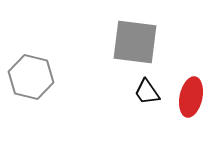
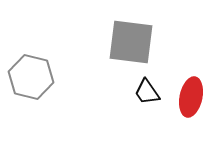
gray square: moved 4 px left
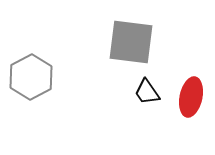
gray hexagon: rotated 18 degrees clockwise
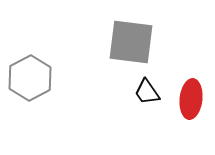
gray hexagon: moved 1 px left, 1 px down
red ellipse: moved 2 px down; rotated 6 degrees counterclockwise
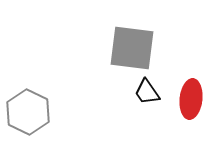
gray square: moved 1 px right, 6 px down
gray hexagon: moved 2 px left, 34 px down; rotated 6 degrees counterclockwise
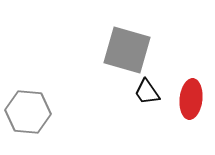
gray square: moved 5 px left, 2 px down; rotated 9 degrees clockwise
gray hexagon: rotated 21 degrees counterclockwise
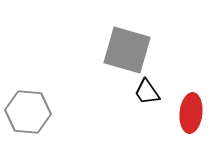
red ellipse: moved 14 px down
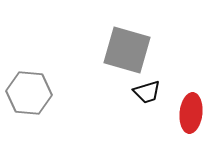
black trapezoid: rotated 72 degrees counterclockwise
gray hexagon: moved 1 px right, 19 px up
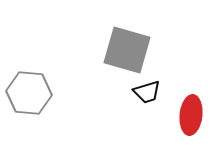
red ellipse: moved 2 px down
